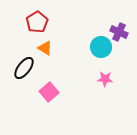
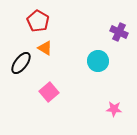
red pentagon: moved 1 px right, 1 px up; rotated 10 degrees counterclockwise
cyan circle: moved 3 px left, 14 px down
black ellipse: moved 3 px left, 5 px up
pink star: moved 9 px right, 30 px down
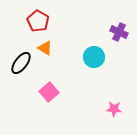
cyan circle: moved 4 px left, 4 px up
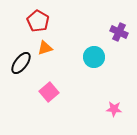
orange triangle: rotated 49 degrees counterclockwise
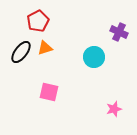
red pentagon: rotated 15 degrees clockwise
black ellipse: moved 11 px up
pink square: rotated 36 degrees counterclockwise
pink star: rotated 21 degrees counterclockwise
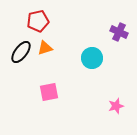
red pentagon: rotated 15 degrees clockwise
cyan circle: moved 2 px left, 1 px down
pink square: rotated 24 degrees counterclockwise
pink star: moved 2 px right, 3 px up
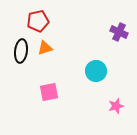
black ellipse: moved 1 px up; rotated 30 degrees counterclockwise
cyan circle: moved 4 px right, 13 px down
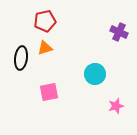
red pentagon: moved 7 px right
black ellipse: moved 7 px down
cyan circle: moved 1 px left, 3 px down
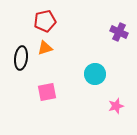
pink square: moved 2 px left
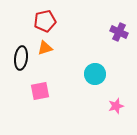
pink square: moved 7 px left, 1 px up
